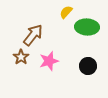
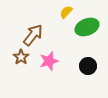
green ellipse: rotated 25 degrees counterclockwise
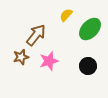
yellow semicircle: moved 3 px down
green ellipse: moved 3 px right, 2 px down; rotated 25 degrees counterclockwise
brown arrow: moved 3 px right
brown star: rotated 21 degrees clockwise
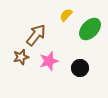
black circle: moved 8 px left, 2 px down
